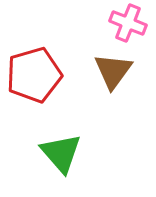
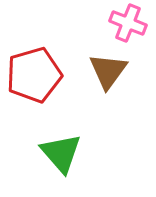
brown triangle: moved 5 px left
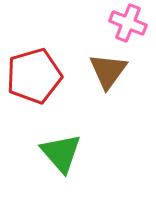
red pentagon: moved 1 px down
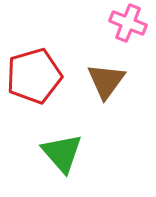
brown triangle: moved 2 px left, 10 px down
green triangle: moved 1 px right
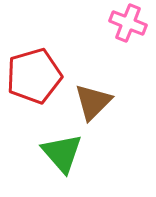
brown triangle: moved 13 px left, 21 px down; rotated 9 degrees clockwise
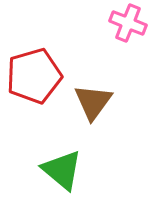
brown triangle: rotated 9 degrees counterclockwise
green triangle: moved 17 px down; rotated 9 degrees counterclockwise
